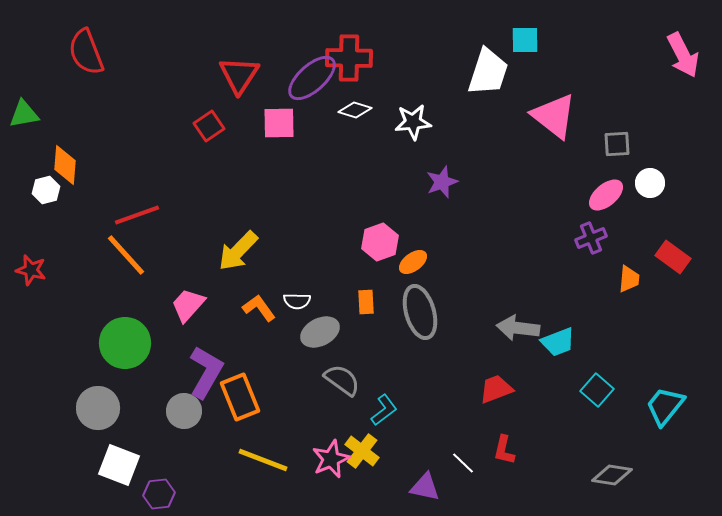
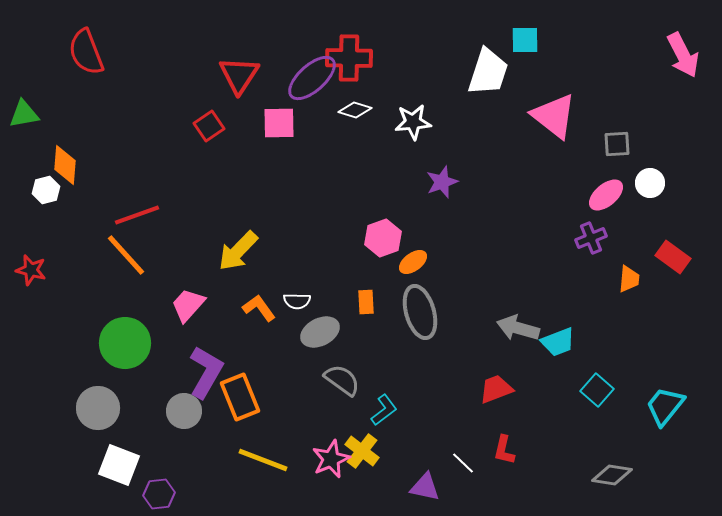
pink hexagon at (380, 242): moved 3 px right, 4 px up
gray arrow at (518, 328): rotated 9 degrees clockwise
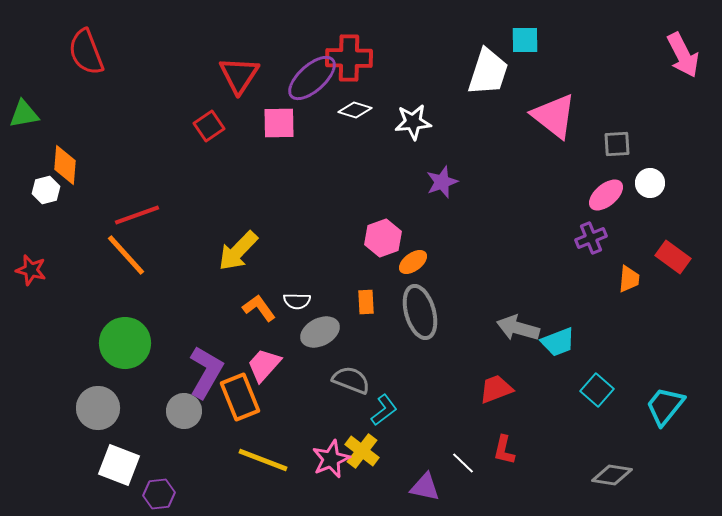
pink trapezoid at (188, 305): moved 76 px right, 60 px down
gray semicircle at (342, 380): moved 9 px right; rotated 15 degrees counterclockwise
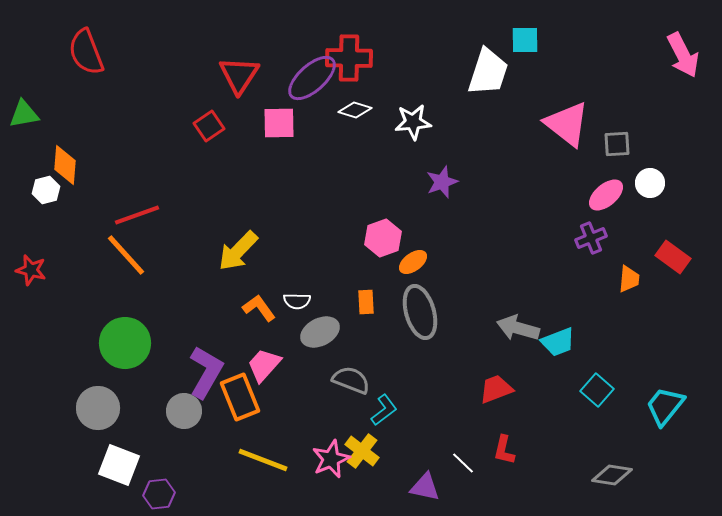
pink triangle at (554, 116): moved 13 px right, 8 px down
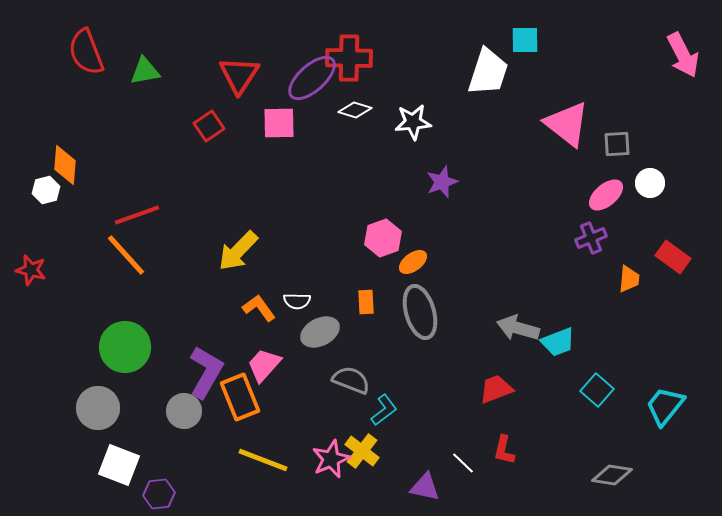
green triangle at (24, 114): moved 121 px right, 43 px up
green circle at (125, 343): moved 4 px down
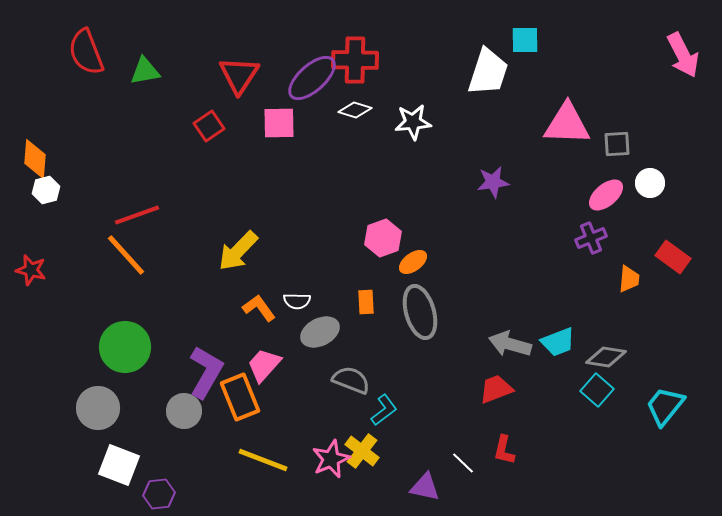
red cross at (349, 58): moved 6 px right, 2 px down
pink triangle at (567, 124): rotated 36 degrees counterclockwise
orange diamond at (65, 165): moved 30 px left, 6 px up
purple star at (442, 182): moved 51 px right; rotated 12 degrees clockwise
gray arrow at (518, 328): moved 8 px left, 16 px down
gray diamond at (612, 475): moved 6 px left, 118 px up
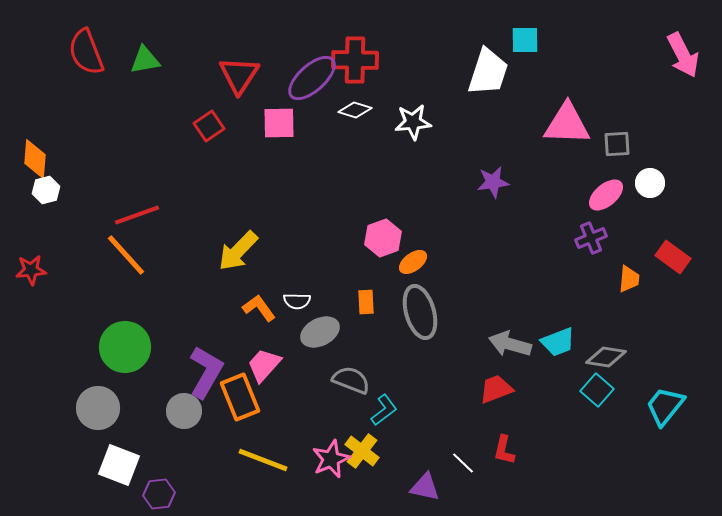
green triangle at (145, 71): moved 11 px up
red star at (31, 270): rotated 20 degrees counterclockwise
